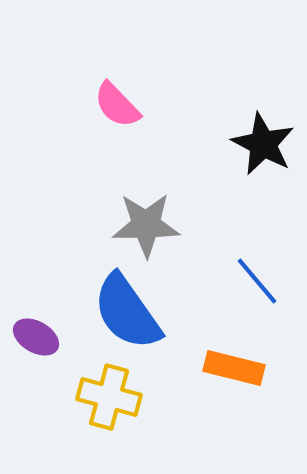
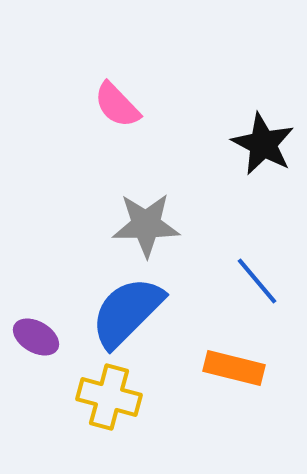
blue semicircle: rotated 80 degrees clockwise
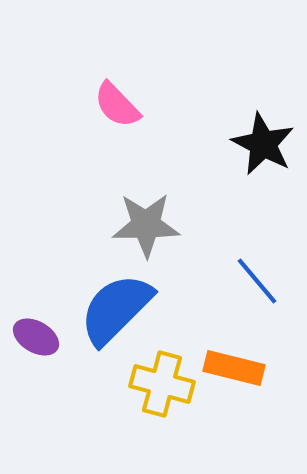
blue semicircle: moved 11 px left, 3 px up
yellow cross: moved 53 px right, 13 px up
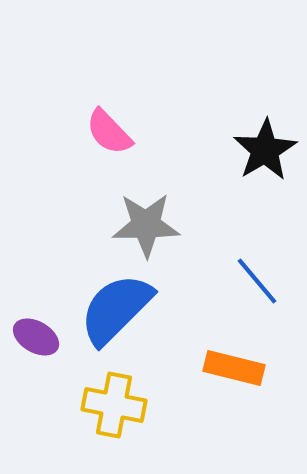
pink semicircle: moved 8 px left, 27 px down
black star: moved 2 px right, 6 px down; rotated 14 degrees clockwise
yellow cross: moved 48 px left, 21 px down; rotated 4 degrees counterclockwise
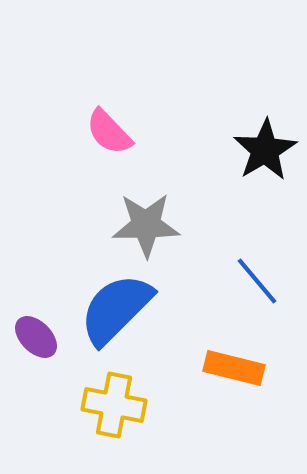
purple ellipse: rotated 15 degrees clockwise
